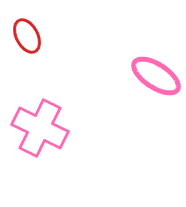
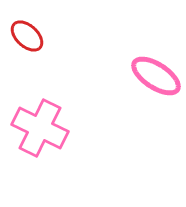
red ellipse: rotated 20 degrees counterclockwise
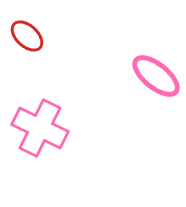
pink ellipse: rotated 6 degrees clockwise
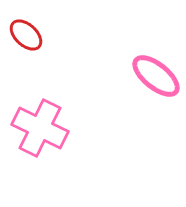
red ellipse: moved 1 px left, 1 px up
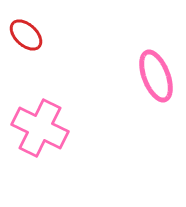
pink ellipse: rotated 30 degrees clockwise
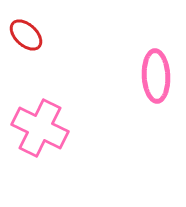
pink ellipse: rotated 18 degrees clockwise
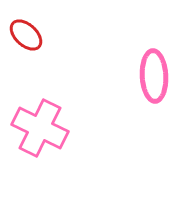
pink ellipse: moved 2 px left
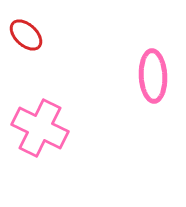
pink ellipse: moved 1 px left
